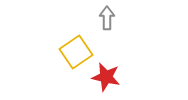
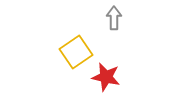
gray arrow: moved 7 px right
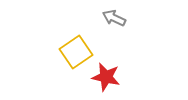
gray arrow: rotated 65 degrees counterclockwise
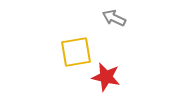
yellow square: rotated 24 degrees clockwise
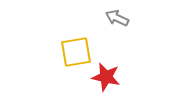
gray arrow: moved 3 px right
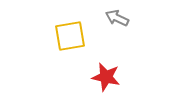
yellow square: moved 6 px left, 16 px up
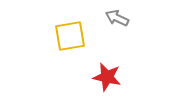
red star: moved 1 px right
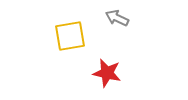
red star: moved 4 px up
